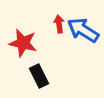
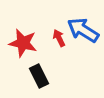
red arrow: moved 14 px down; rotated 18 degrees counterclockwise
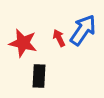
blue arrow: rotated 92 degrees clockwise
black rectangle: rotated 30 degrees clockwise
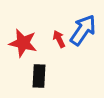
red arrow: moved 1 px down
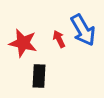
blue arrow: rotated 116 degrees clockwise
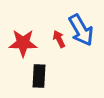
blue arrow: moved 2 px left
red star: rotated 12 degrees counterclockwise
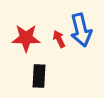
blue arrow: rotated 16 degrees clockwise
red star: moved 3 px right, 5 px up
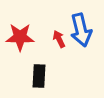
red star: moved 6 px left, 1 px up
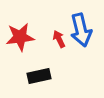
red star: rotated 8 degrees counterclockwise
black rectangle: rotated 75 degrees clockwise
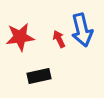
blue arrow: moved 1 px right
